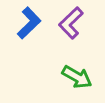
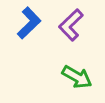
purple L-shape: moved 2 px down
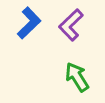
green arrow: rotated 152 degrees counterclockwise
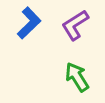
purple L-shape: moved 4 px right; rotated 12 degrees clockwise
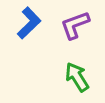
purple L-shape: rotated 12 degrees clockwise
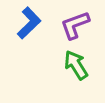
green arrow: moved 1 px left, 12 px up
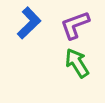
green arrow: moved 1 px right, 2 px up
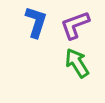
blue L-shape: moved 7 px right, 1 px up; rotated 28 degrees counterclockwise
